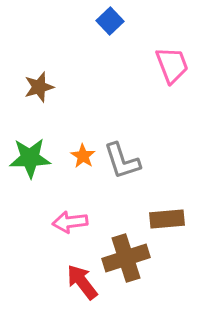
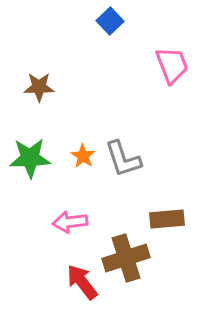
brown star: rotated 16 degrees clockwise
gray L-shape: moved 1 px right, 2 px up
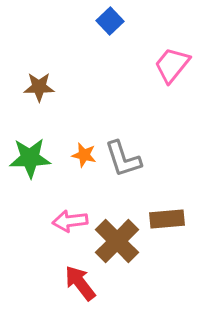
pink trapezoid: rotated 120 degrees counterclockwise
orange star: moved 1 px right, 1 px up; rotated 20 degrees counterclockwise
pink arrow: moved 1 px up
brown cross: moved 9 px left, 17 px up; rotated 27 degrees counterclockwise
red arrow: moved 2 px left, 1 px down
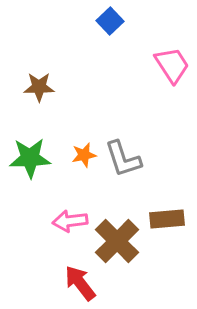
pink trapezoid: rotated 108 degrees clockwise
orange star: rotated 25 degrees counterclockwise
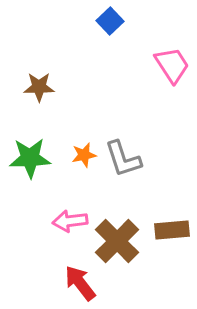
brown rectangle: moved 5 px right, 11 px down
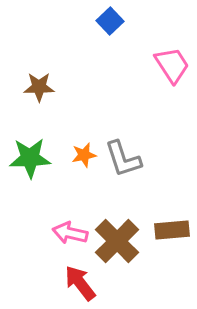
pink arrow: moved 12 px down; rotated 20 degrees clockwise
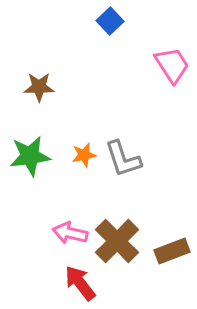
green star: moved 2 px up; rotated 6 degrees counterclockwise
brown rectangle: moved 21 px down; rotated 16 degrees counterclockwise
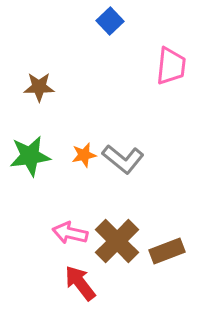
pink trapezoid: moved 1 px left, 1 px down; rotated 39 degrees clockwise
gray L-shape: rotated 33 degrees counterclockwise
brown rectangle: moved 5 px left
